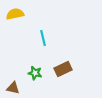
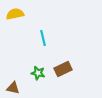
green star: moved 3 px right
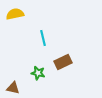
brown rectangle: moved 7 px up
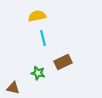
yellow semicircle: moved 22 px right, 2 px down
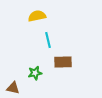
cyan line: moved 5 px right, 2 px down
brown rectangle: rotated 24 degrees clockwise
green star: moved 3 px left; rotated 24 degrees counterclockwise
